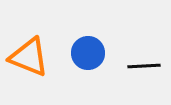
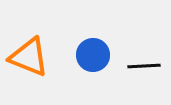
blue circle: moved 5 px right, 2 px down
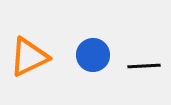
orange triangle: rotated 48 degrees counterclockwise
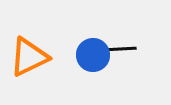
black line: moved 24 px left, 17 px up
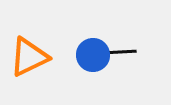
black line: moved 3 px down
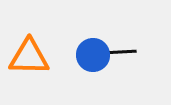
orange triangle: rotated 27 degrees clockwise
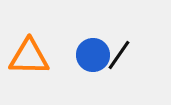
black line: moved 1 px left, 3 px down; rotated 52 degrees counterclockwise
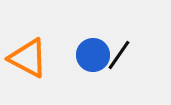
orange triangle: moved 1 px left, 1 px down; rotated 27 degrees clockwise
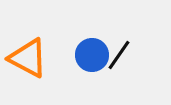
blue circle: moved 1 px left
